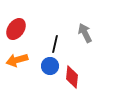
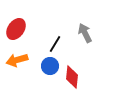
black line: rotated 18 degrees clockwise
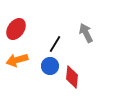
gray arrow: moved 1 px right
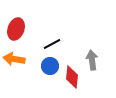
red ellipse: rotated 15 degrees counterclockwise
gray arrow: moved 6 px right, 27 px down; rotated 18 degrees clockwise
black line: moved 3 px left; rotated 30 degrees clockwise
orange arrow: moved 3 px left, 1 px up; rotated 25 degrees clockwise
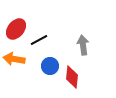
red ellipse: rotated 20 degrees clockwise
black line: moved 13 px left, 4 px up
gray arrow: moved 9 px left, 15 px up
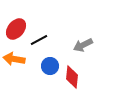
gray arrow: rotated 108 degrees counterclockwise
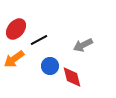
orange arrow: rotated 45 degrees counterclockwise
red diamond: rotated 20 degrees counterclockwise
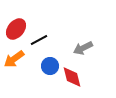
gray arrow: moved 3 px down
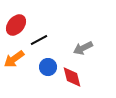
red ellipse: moved 4 px up
blue circle: moved 2 px left, 1 px down
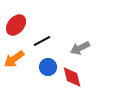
black line: moved 3 px right, 1 px down
gray arrow: moved 3 px left
